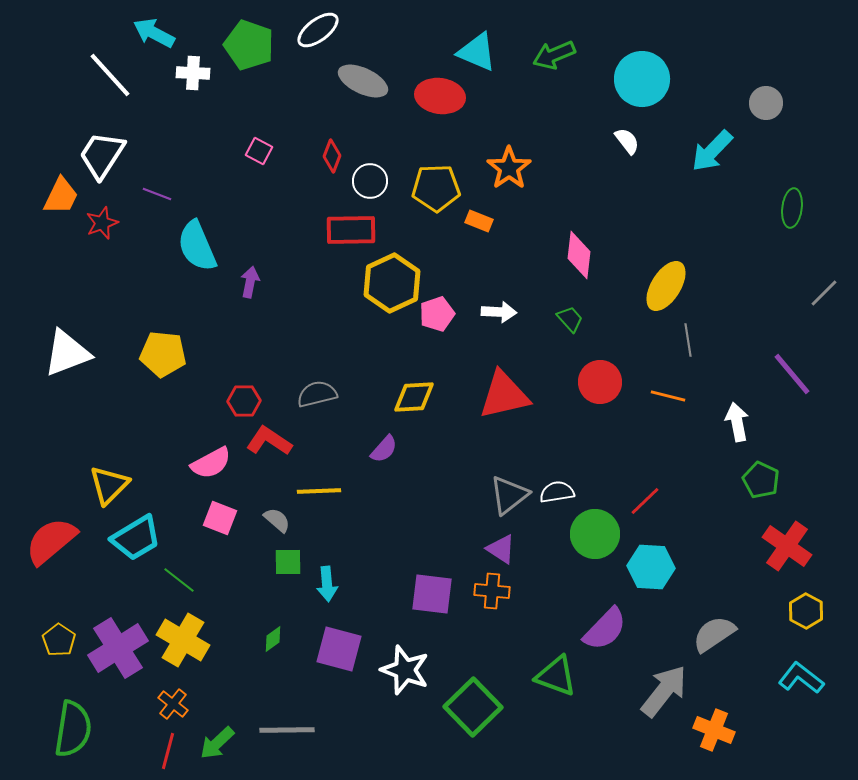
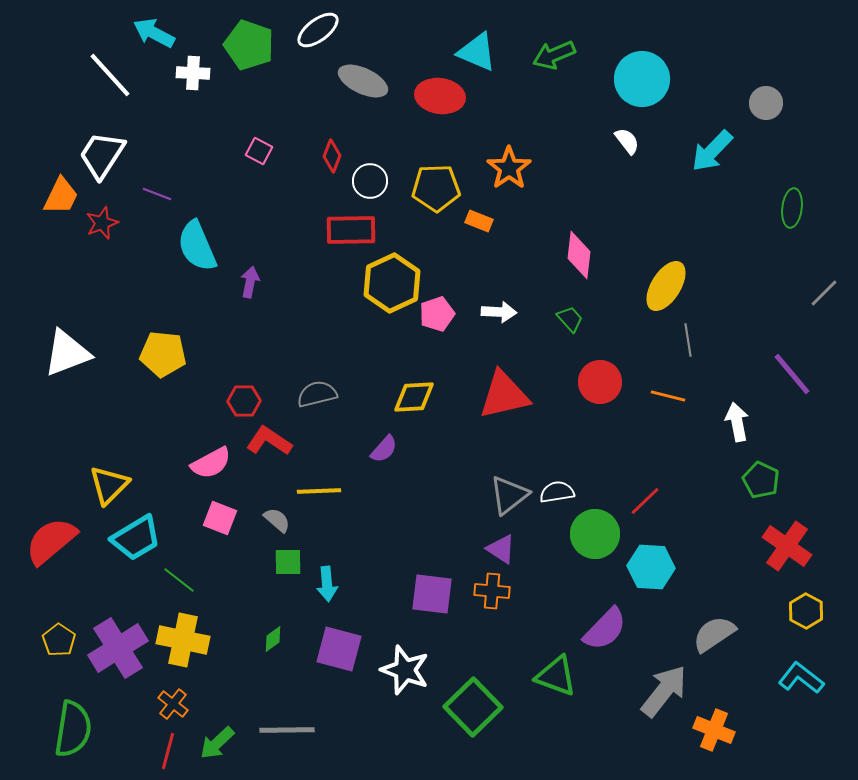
yellow cross at (183, 640): rotated 18 degrees counterclockwise
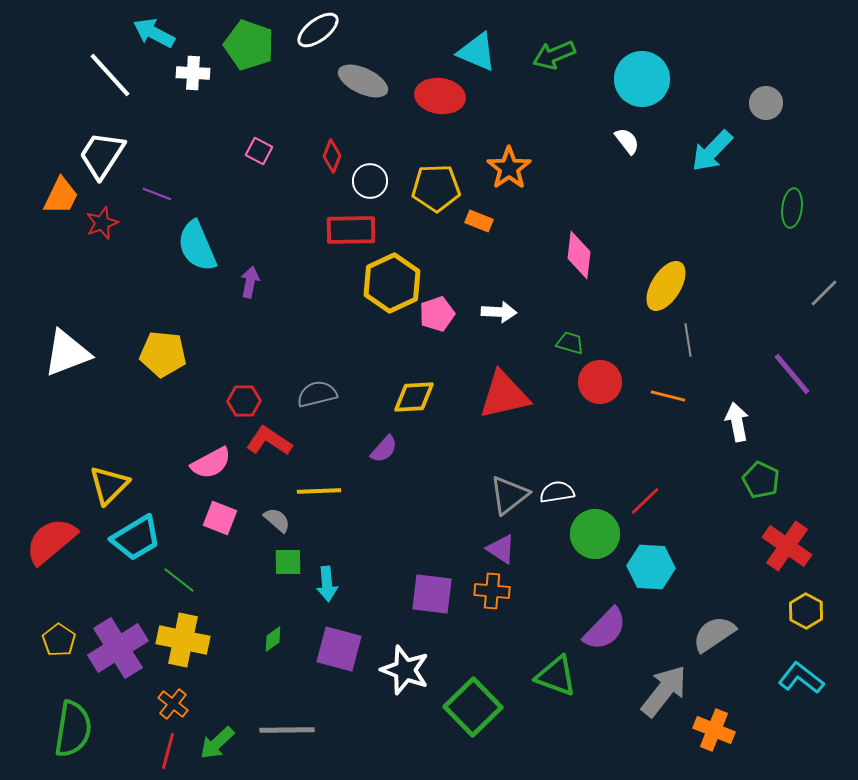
green trapezoid at (570, 319): moved 24 px down; rotated 32 degrees counterclockwise
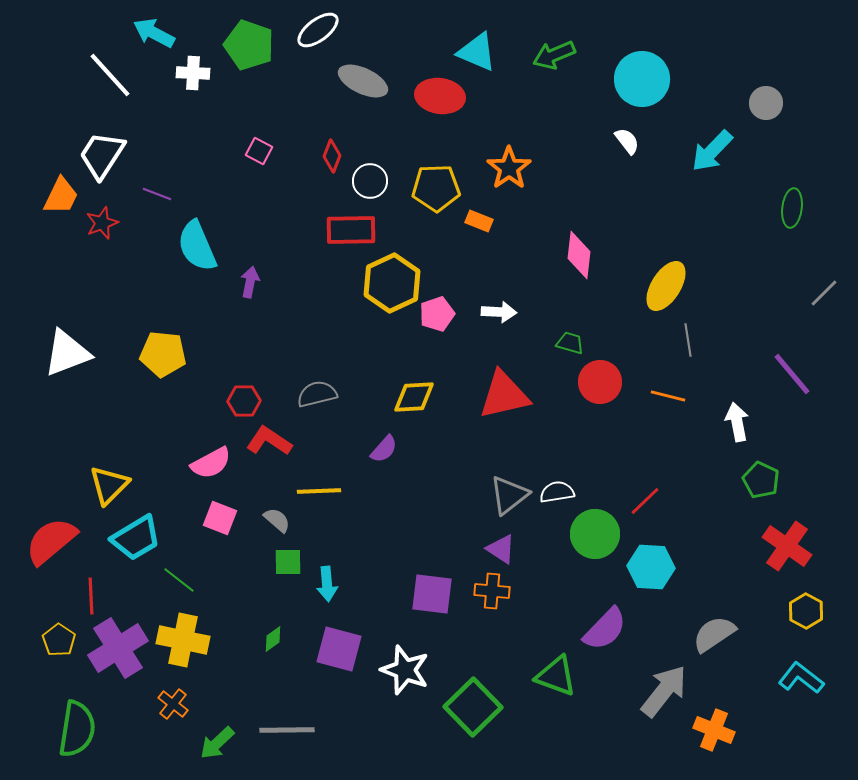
green semicircle at (73, 729): moved 4 px right
red line at (168, 751): moved 77 px left, 155 px up; rotated 18 degrees counterclockwise
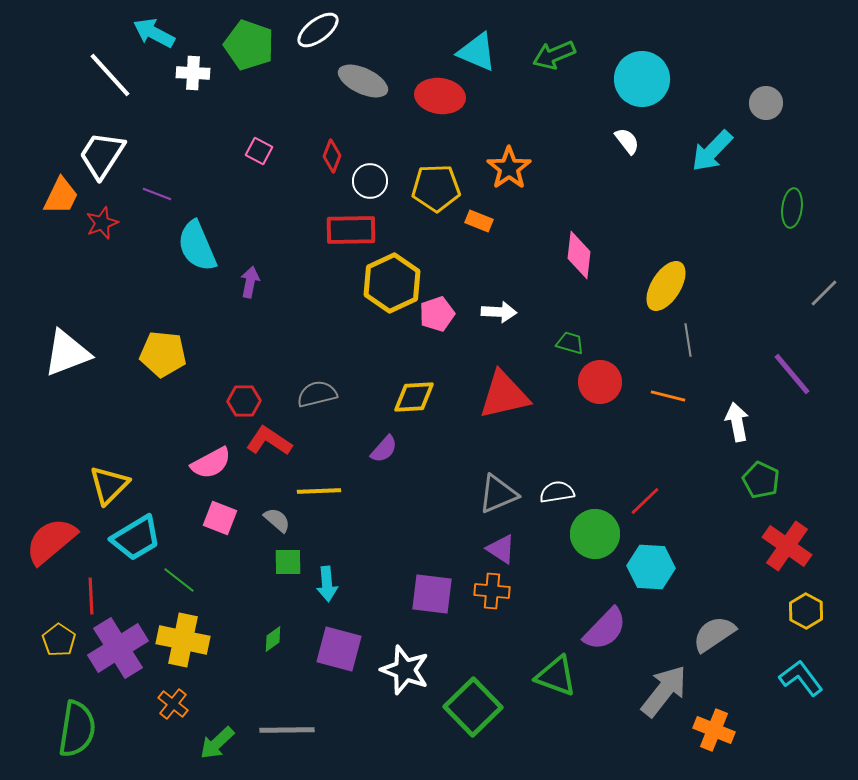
gray triangle at (509, 495): moved 11 px left, 1 px up; rotated 15 degrees clockwise
cyan L-shape at (801, 678): rotated 15 degrees clockwise
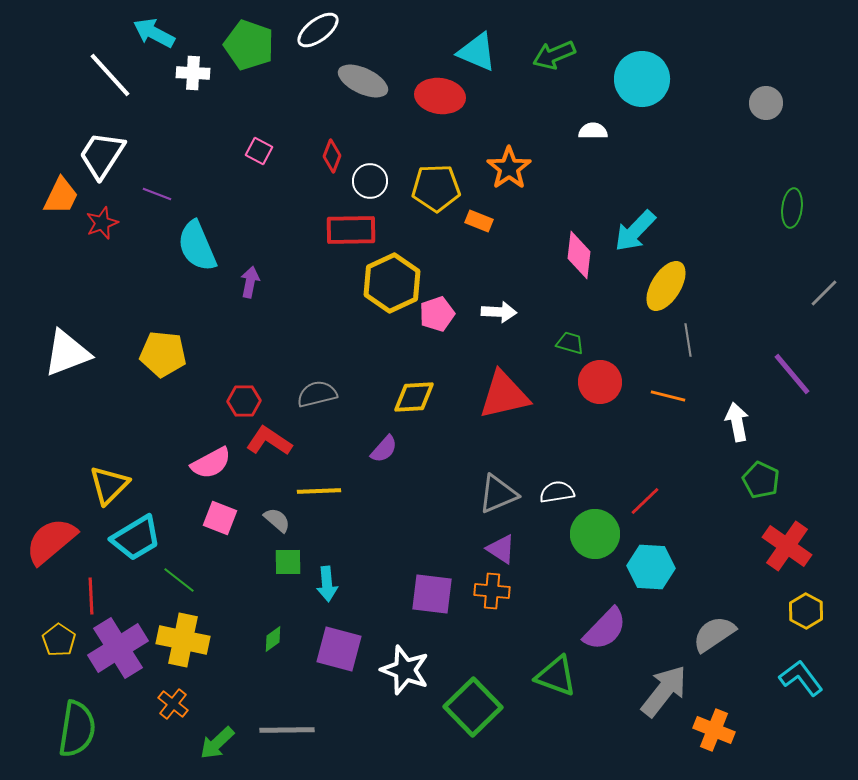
white semicircle at (627, 141): moved 34 px left, 10 px up; rotated 52 degrees counterclockwise
cyan arrow at (712, 151): moved 77 px left, 80 px down
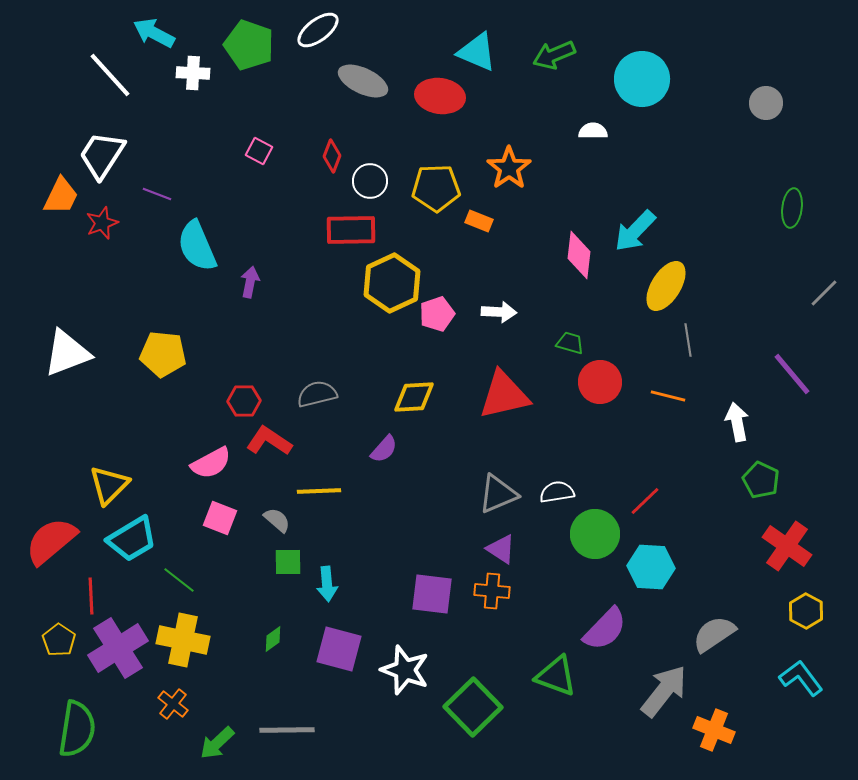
cyan trapezoid at (136, 538): moved 4 px left, 1 px down
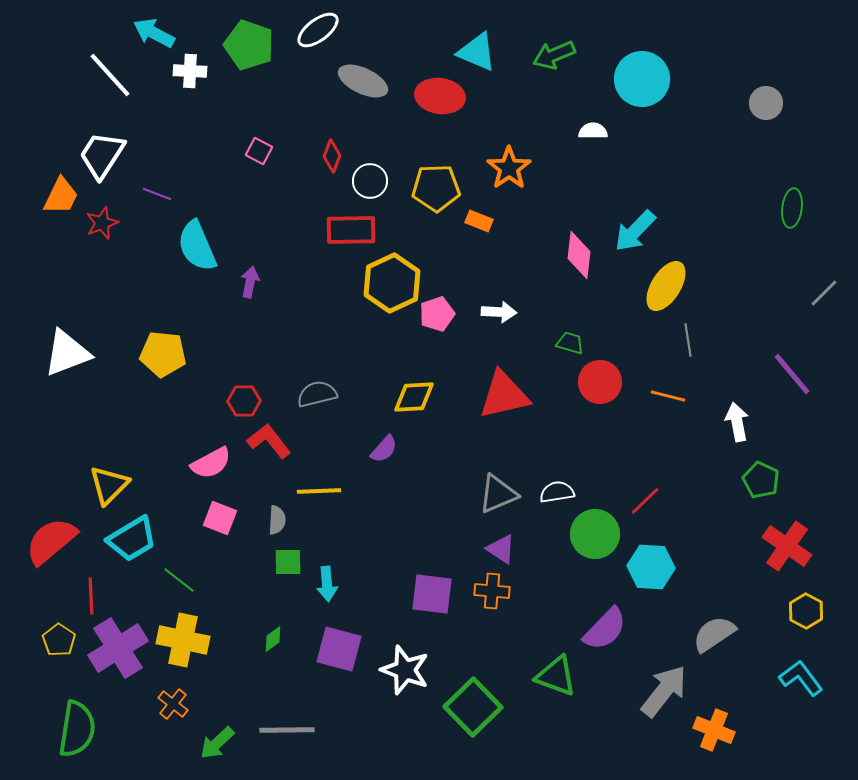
white cross at (193, 73): moved 3 px left, 2 px up
red L-shape at (269, 441): rotated 18 degrees clockwise
gray semicircle at (277, 520): rotated 52 degrees clockwise
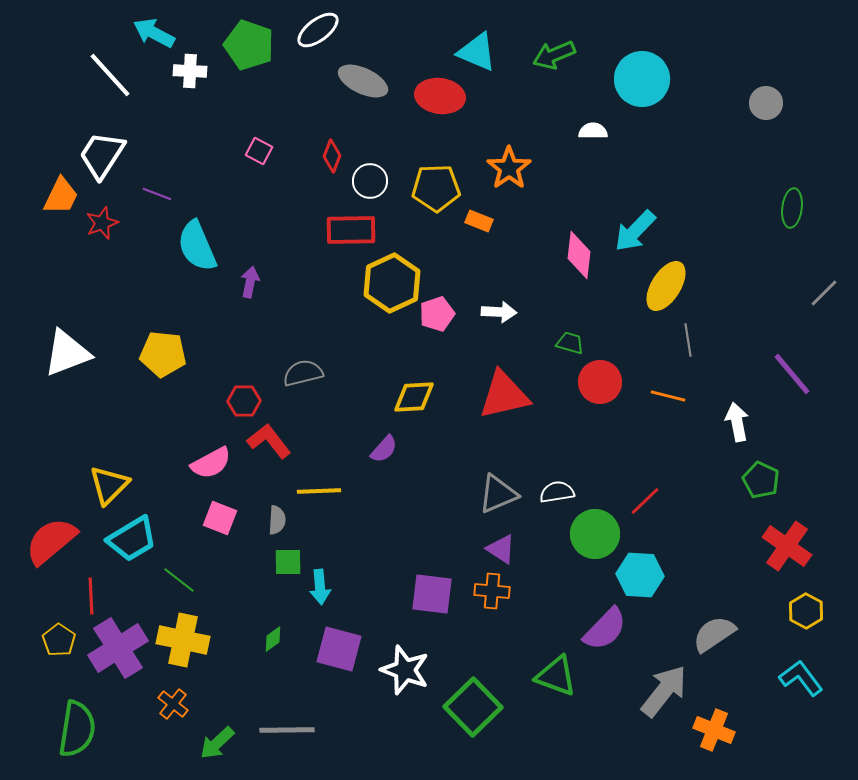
gray semicircle at (317, 394): moved 14 px left, 21 px up
cyan hexagon at (651, 567): moved 11 px left, 8 px down
cyan arrow at (327, 584): moved 7 px left, 3 px down
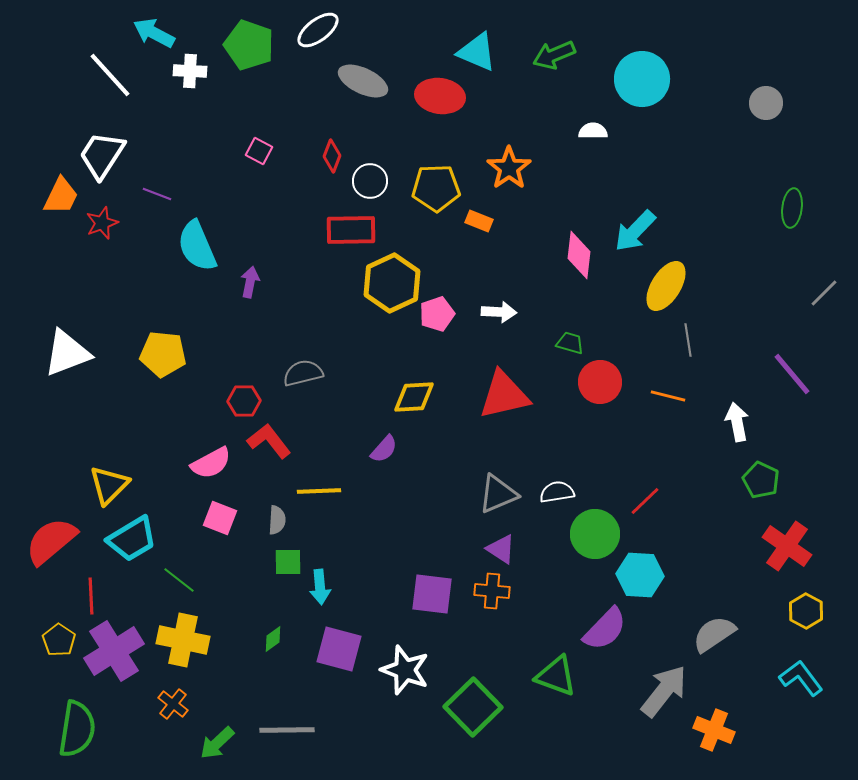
purple cross at (118, 648): moved 4 px left, 3 px down
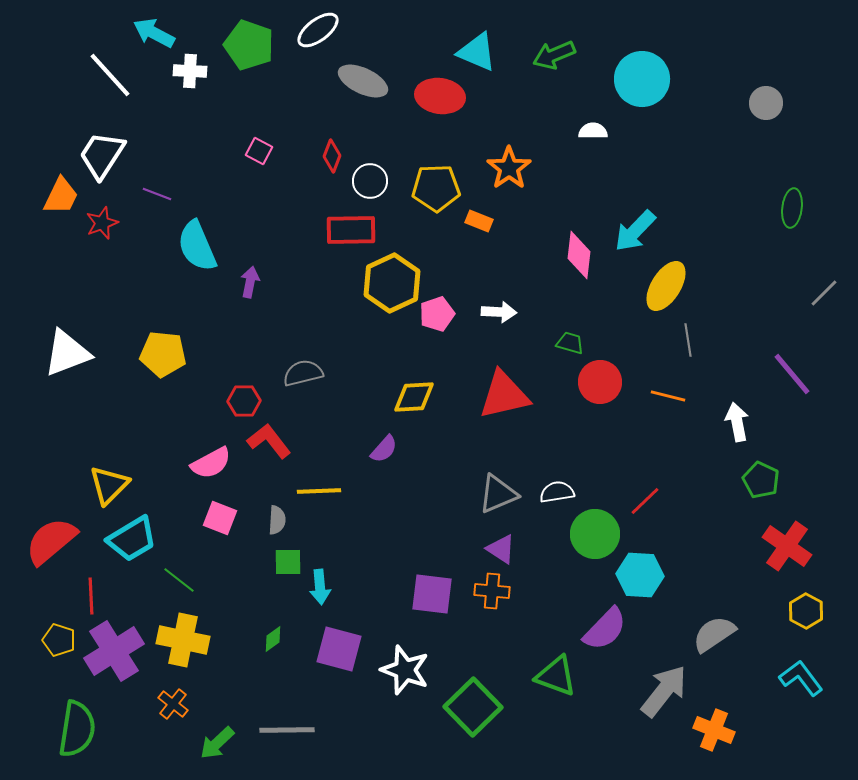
yellow pentagon at (59, 640): rotated 16 degrees counterclockwise
